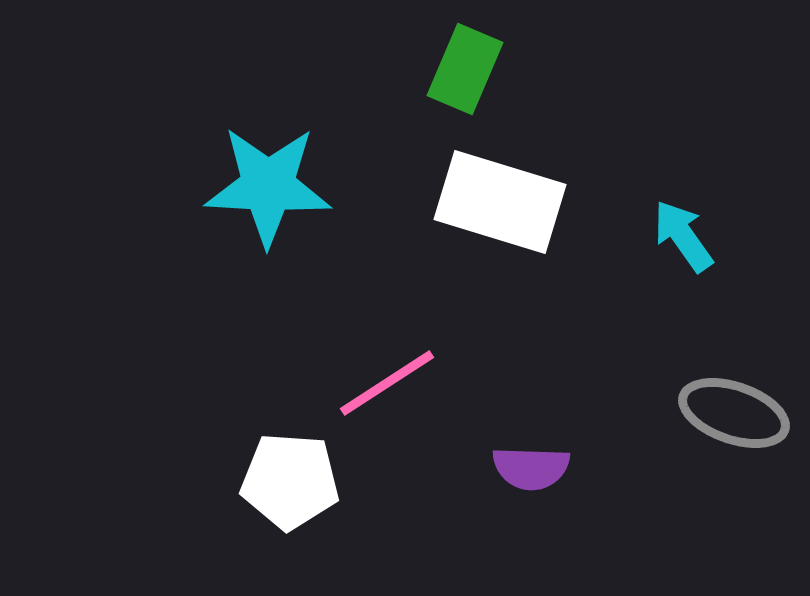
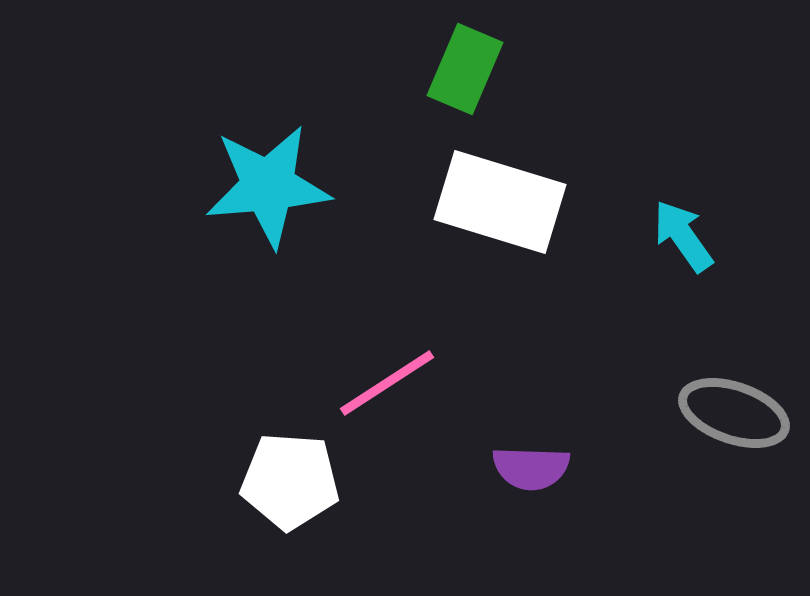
cyan star: rotated 8 degrees counterclockwise
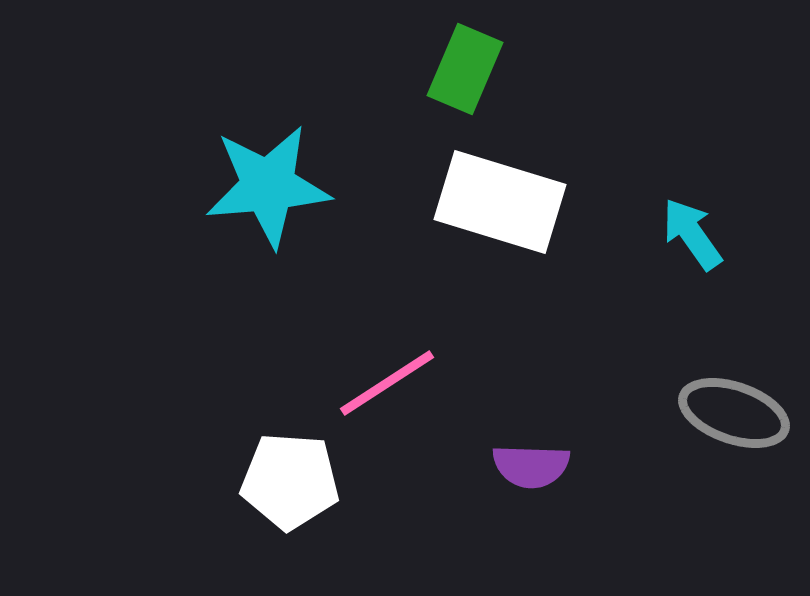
cyan arrow: moved 9 px right, 2 px up
purple semicircle: moved 2 px up
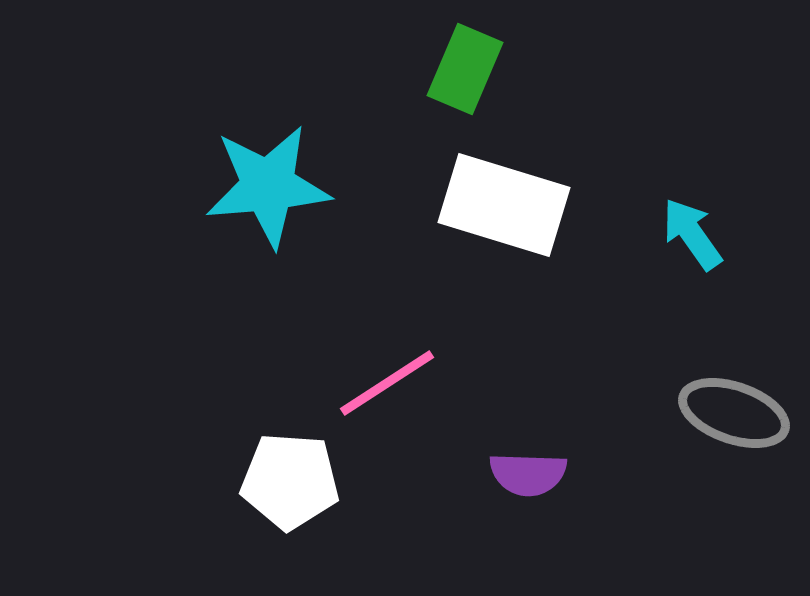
white rectangle: moved 4 px right, 3 px down
purple semicircle: moved 3 px left, 8 px down
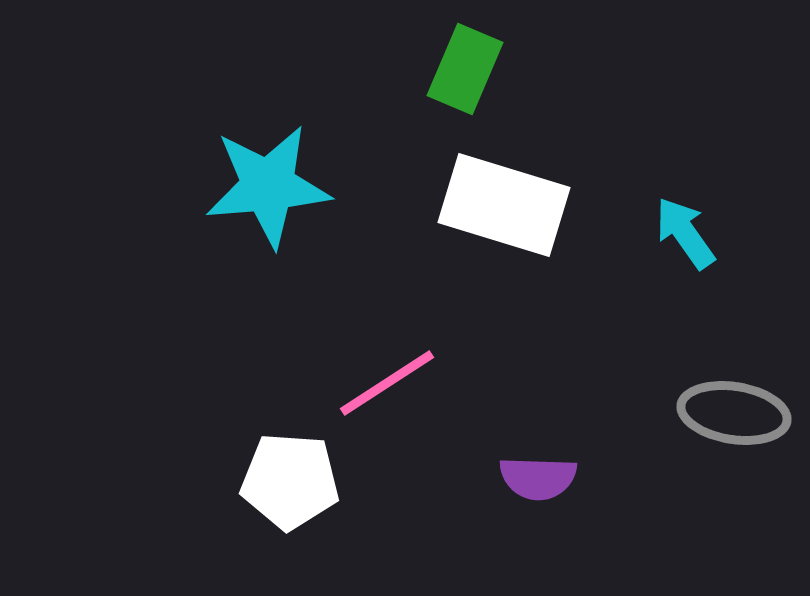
cyan arrow: moved 7 px left, 1 px up
gray ellipse: rotated 10 degrees counterclockwise
purple semicircle: moved 10 px right, 4 px down
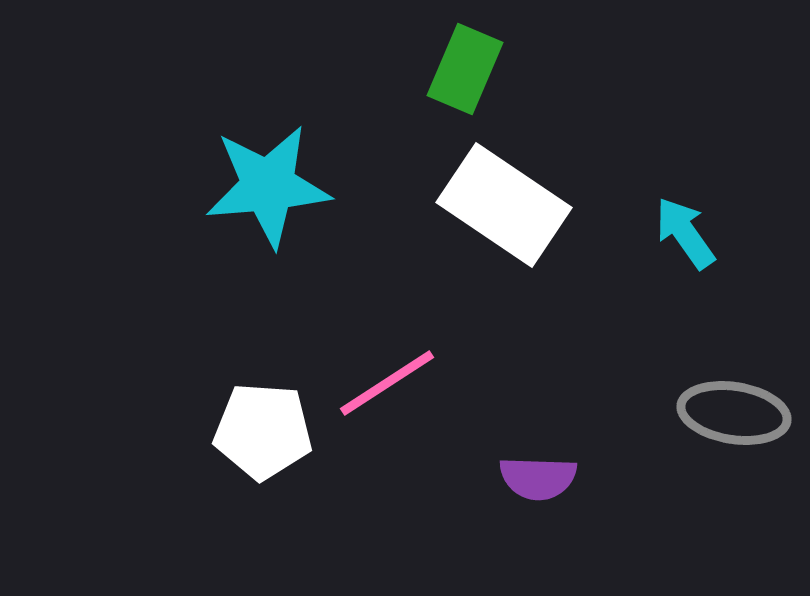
white rectangle: rotated 17 degrees clockwise
white pentagon: moved 27 px left, 50 px up
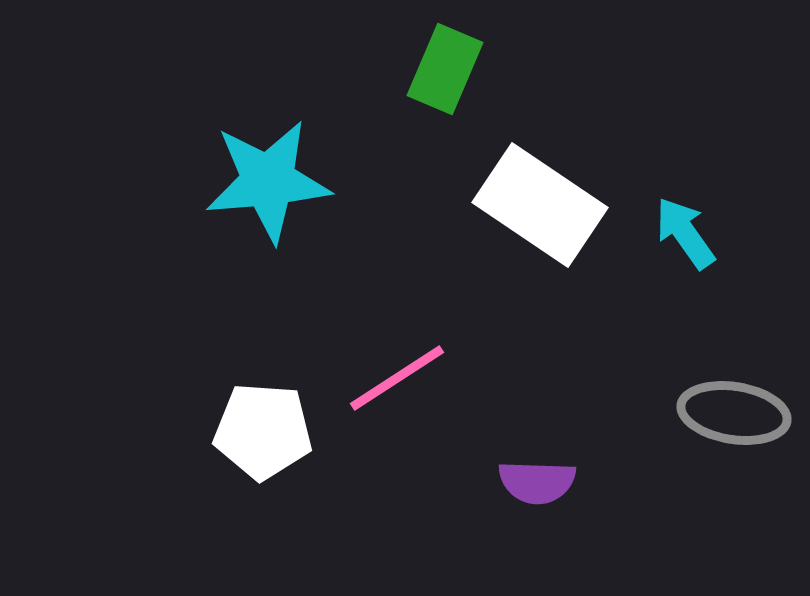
green rectangle: moved 20 px left
cyan star: moved 5 px up
white rectangle: moved 36 px right
pink line: moved 10 px right, 5 px up
purple semicircle: moved 1 px left, 4 px down
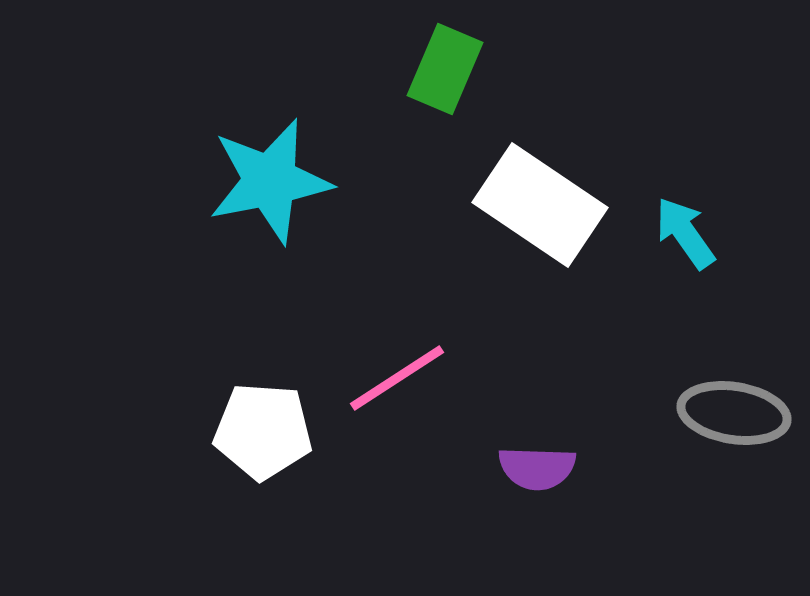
cyan star: moved 2 px right; rotated 6 degrees counterclockwise
purple semicircle: moved 14 px up
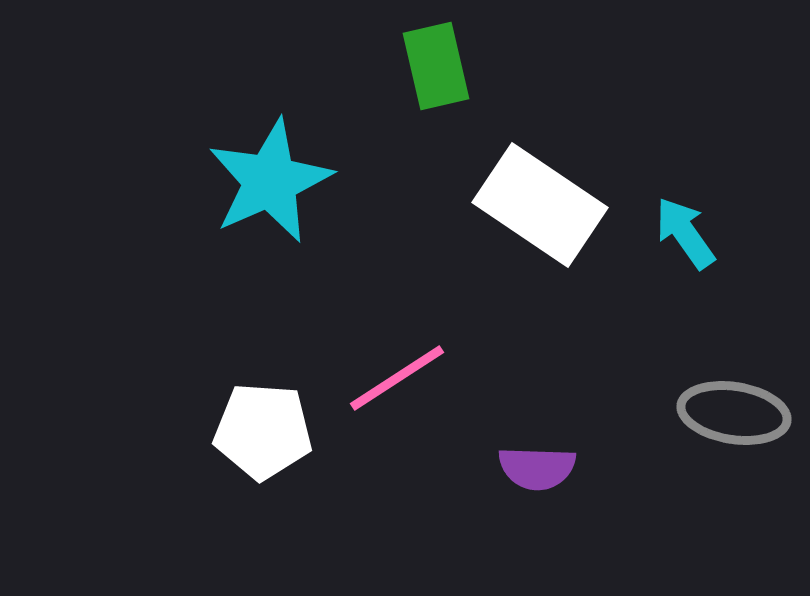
green rectangle: moved 9 px left, 3 px up; rotated 36 degrees counterclockwise
cyan star: rotated 13 degrees counterclockwise
